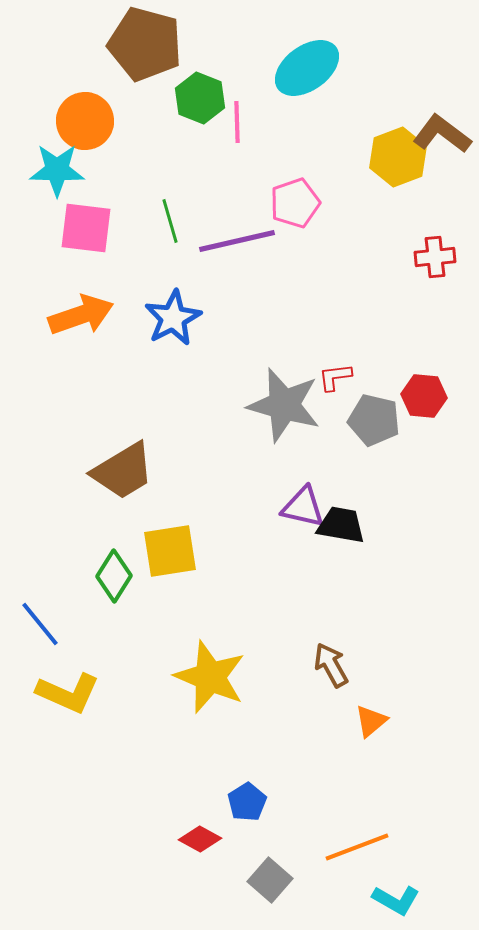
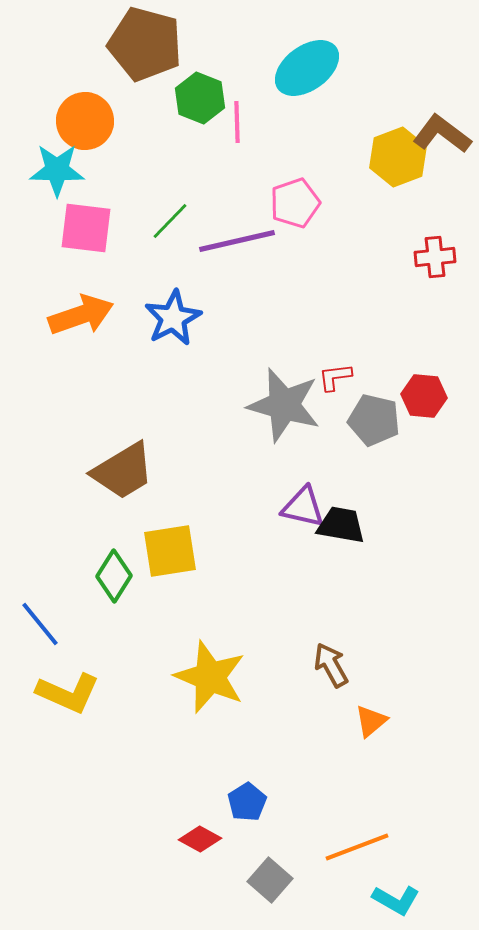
green line: rotated 60 degrees clockwise
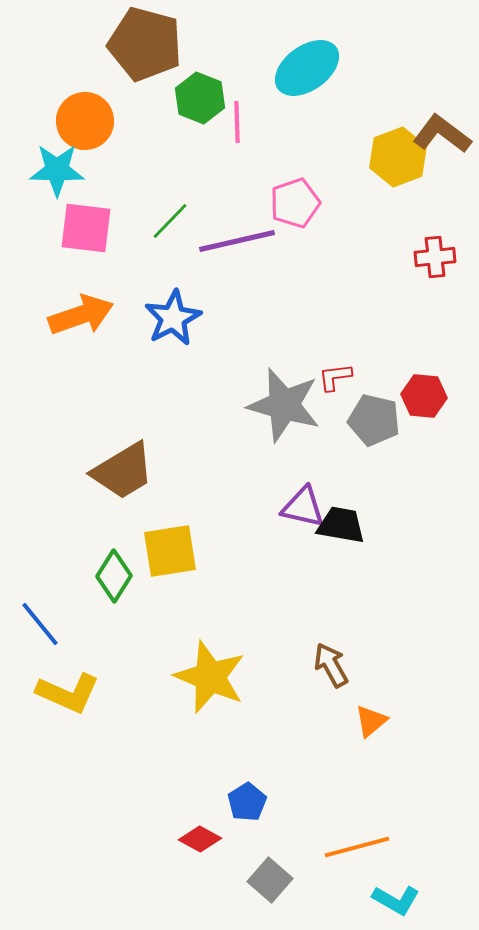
orange line: rotated 6 degrees clockwise
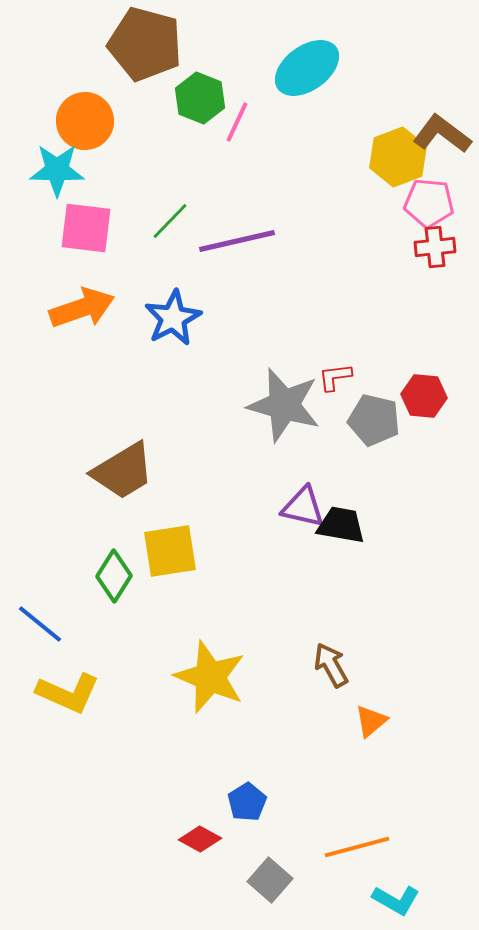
pink line: rotated 27 degrees clockwise
pink pentagon: moved 134 px right; rotated 24 degrees clockwise
red cross: moved 10 px up
orange arrow: moved 1 px right, 7 px up
blue line: rotated 12 degrees counterclockwise
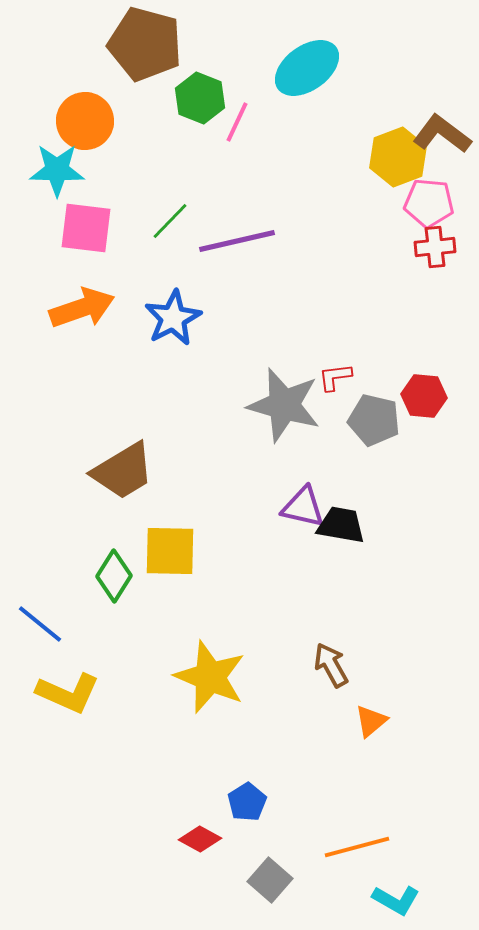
yellow square: rotated 10 degrees clockwise
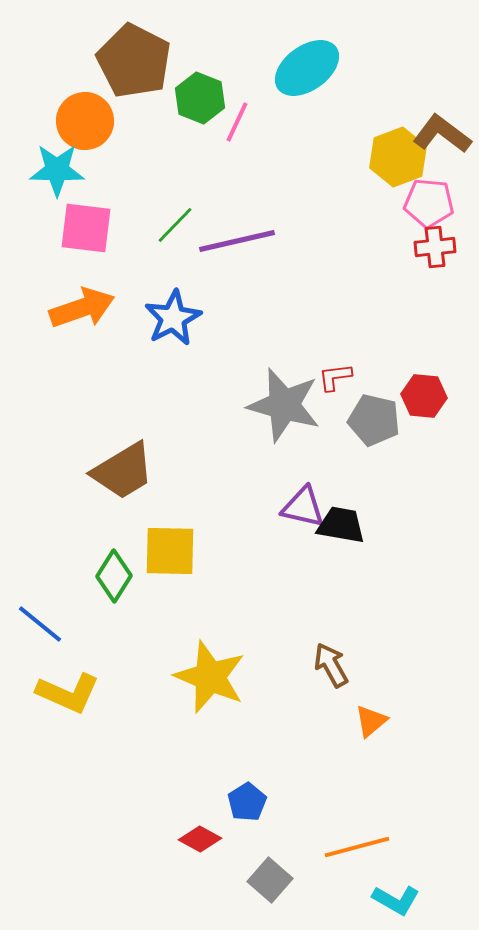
brown pentagon: moved 11 px left, 17 px down; rotated 12 degrees clockwise
green line: moved 5 px right, 4 px down
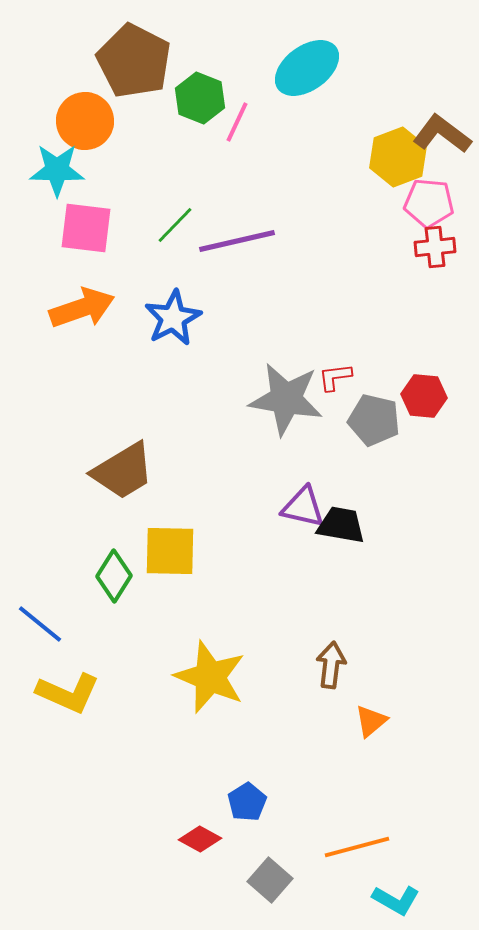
gray star: moved 2 px right, 6 px up; rotated 6 degrees counterclockwise
brown arrow: rotated 36 degrees clockwise
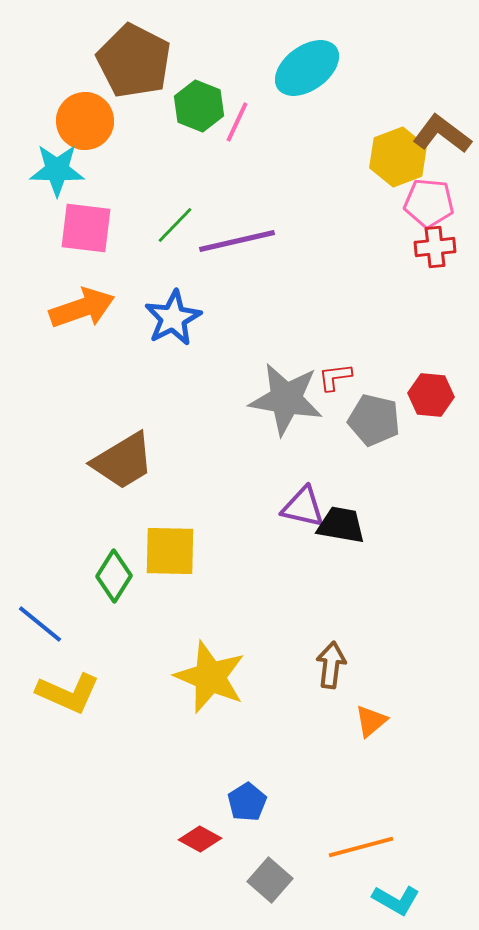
green hexagon: moved 1 px left, 8 px down
red hexagon: moved 7 px right, 1 px up
brown trapezoid: moved 10 px up
orange line: moved 4 px right
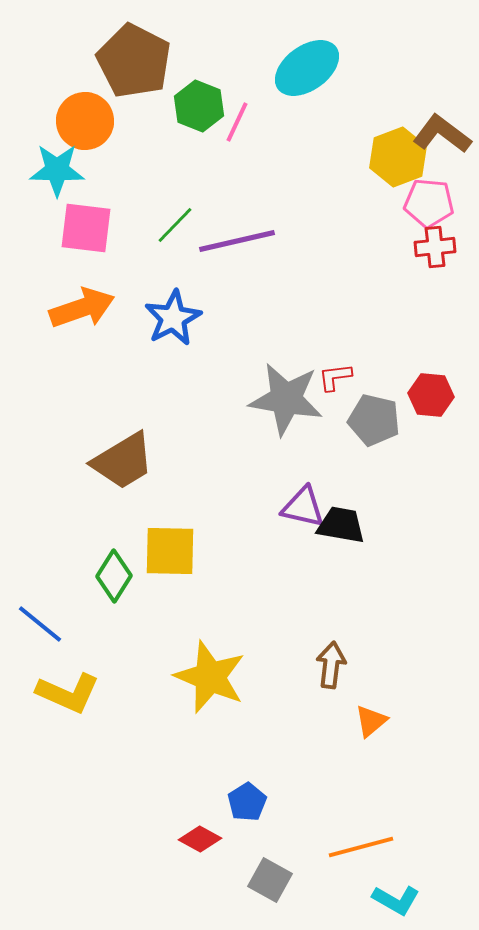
gray square: rotated 12 degrees counterclockwise
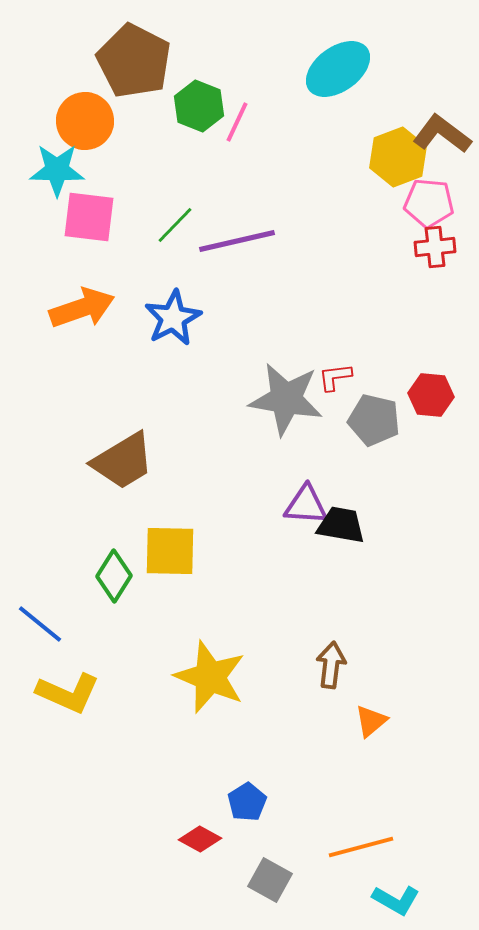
cyan ellipse: moved 31 px right, 1 px down
pink square: moved 3 px right, 11 px up
purple triangle: moved 3 px right, 2 px up; rotated 9 degrees counterclockwise
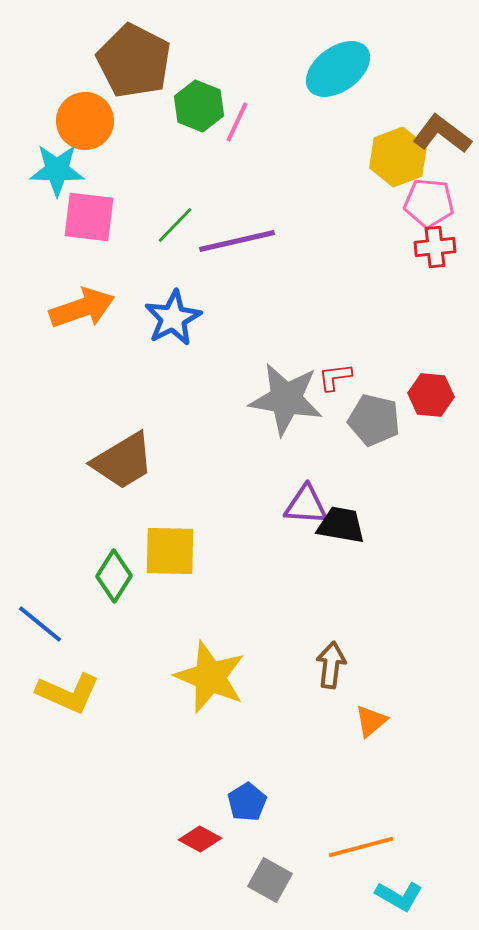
cyan L-shape: moved 3 px right, 4 px up
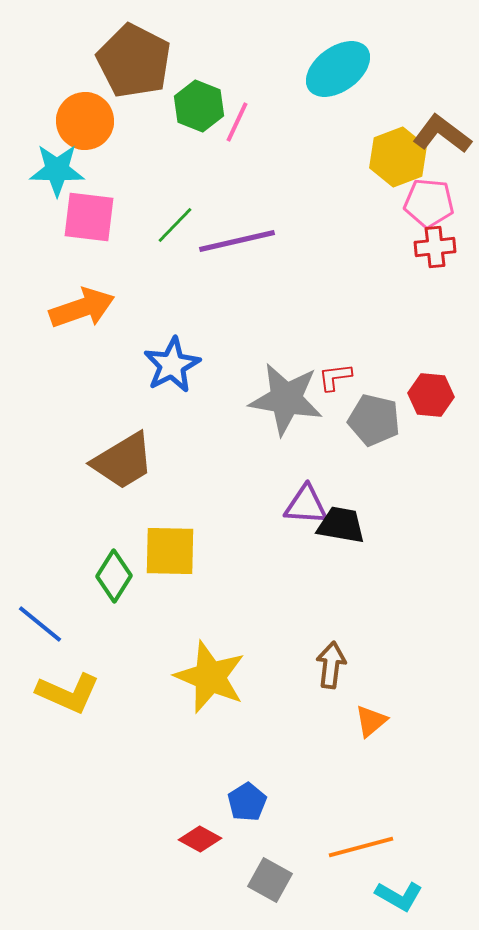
blue star: moved 1 px left, 47 px down
